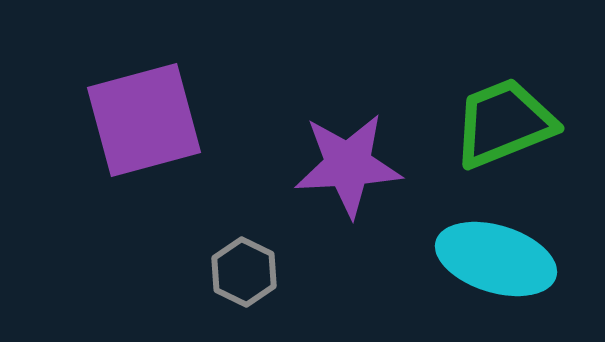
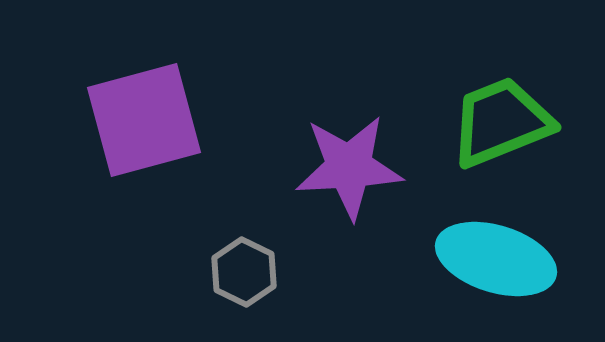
green trapezoid: moved 3 px left, 1 px up
purple star: moved 1 px right, 2 px down
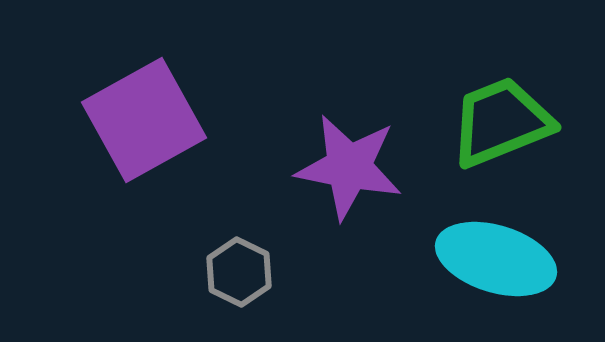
purple square: rotated 14 degrees counterclockwise
purple star: rotated 14 degrees clockwise
gray hexagon: moved 5 px left
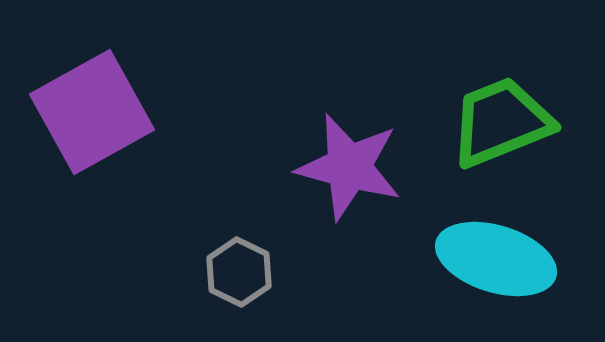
purple square: moved 52 px left, 8 px up
purple star: rotated 4 degrees clockwise
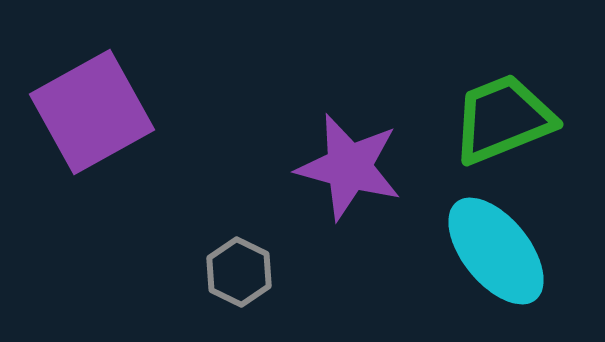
green trapezoid: moved 2 px right, 3 px up
cyan ellipse: moved 8 px up; rotated 34 degrees clockwise
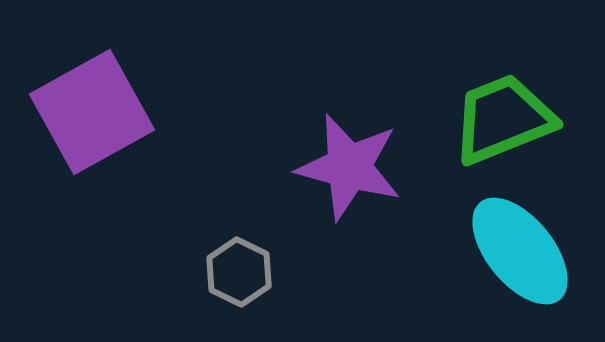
cyan ellipse: moved 24 px right
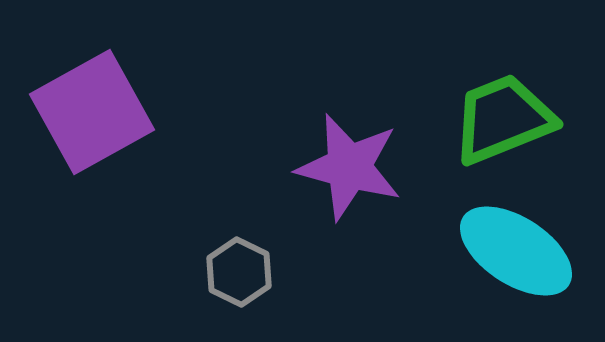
cyan ellipse: moved 4 px left; rotated 18 degrees counterclockwise
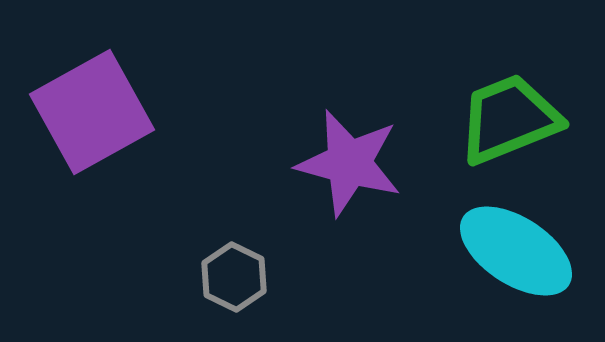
green trapezoid: moved 6 px right
purple star: moved 4 px up
gray hexagon: moved 5 px left, 5 px down
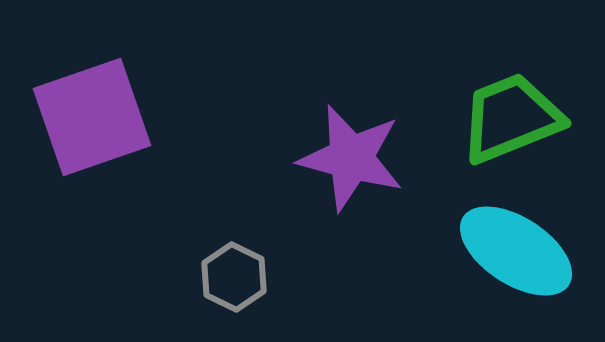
purple square: moved 5 px down; rotated 10 degrees clockwise
green trapezoid: moved 2 px right, 1 px up
purple star: moved 2 px right, 5 px up
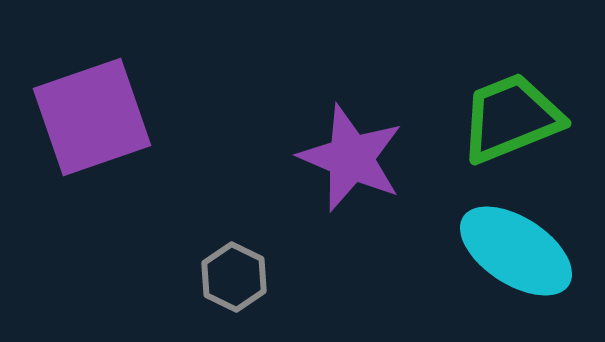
purple star: rotated 8 degrees clockwise
